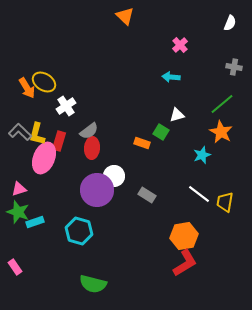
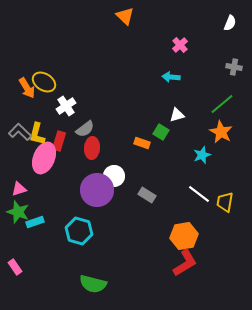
gray semicircle: moved 4 px left, 2 px up
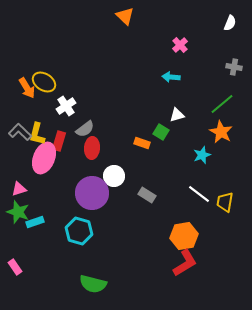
purple circle: moved 5 px left, 3 px down
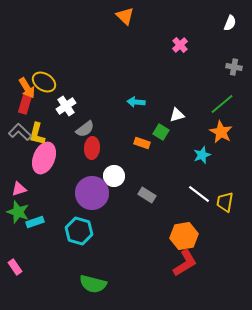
cyan arrow: moved 35 px left, 25 px down
red rectangle: moved 34 px left, 37 px up
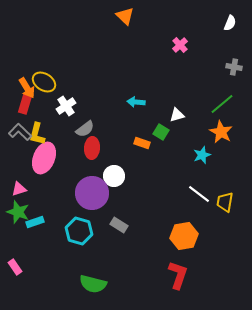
gray rectangle: moved 28 px left, 30 px down
red L-shape: moved 7 px left, 12 px down; rotated 40 degrees counterclockwise
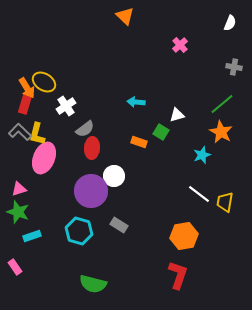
orange rectangle: moved 3 px left, 1 px up
purple circle: moved 1 px left, 2 px up
cyan rectangle: moved 3 px left, 14 px down
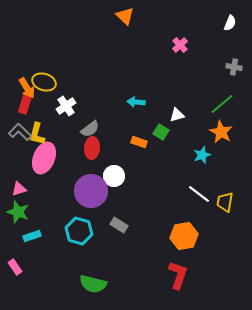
yellow ellipse: rotated 15 degrees counterclockwise
gray semicircle: moved 5 px right
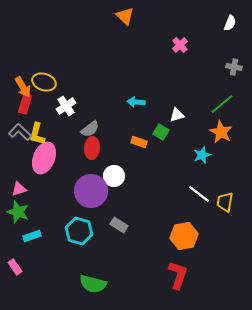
orange arrow: moved 4 px left, 1 px up
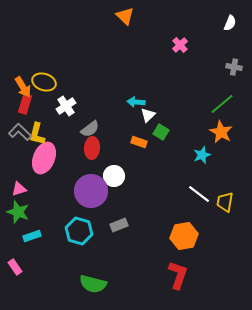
white triangle: moved 29 px left; rotated 28 degrees counterclockwise
gray rectangle: rotated 54 degrees counterclockwise
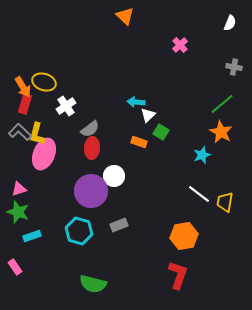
pink ellipse: moved 4 px up
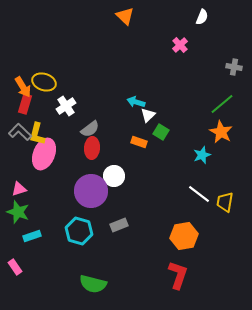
white semicircle: moved 28 px left, 6 px up
cyan arrow: rotated 12 degrees clockwise
